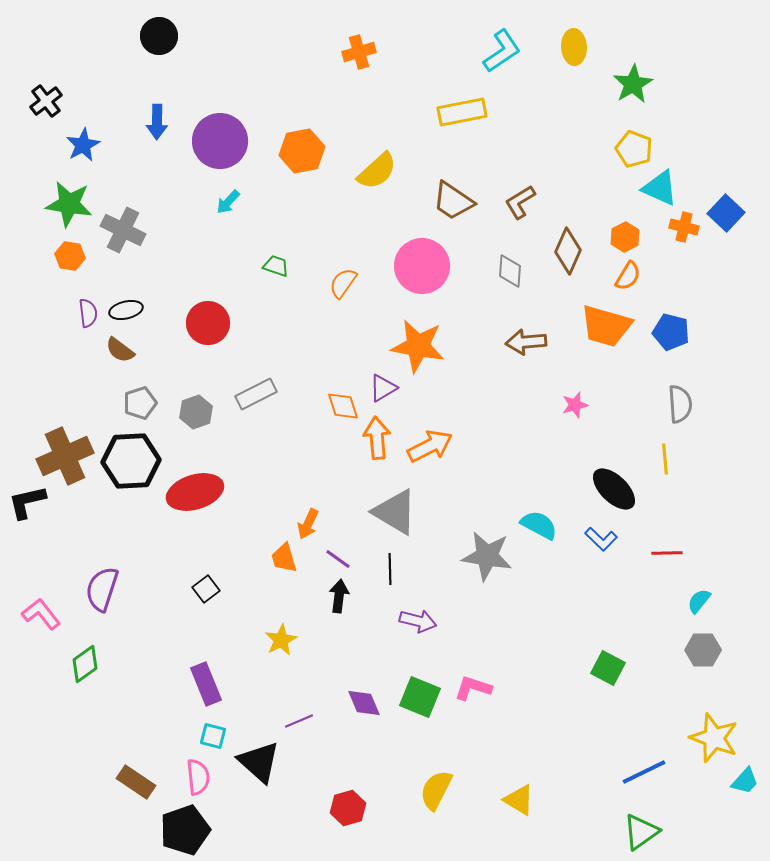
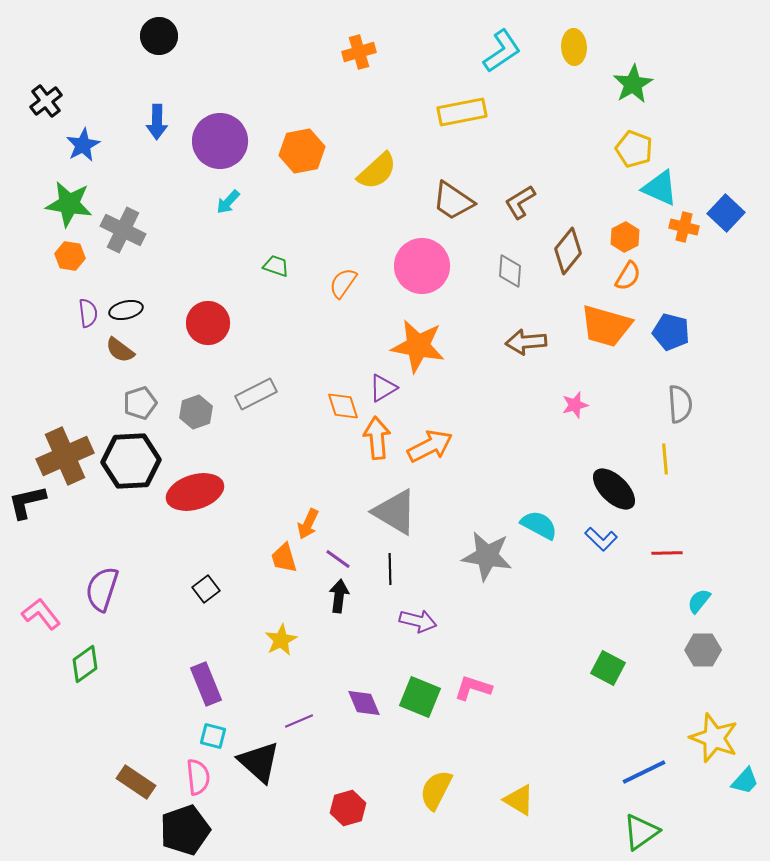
brown diamond at (568, 251): rotated 15 degrees clockwise
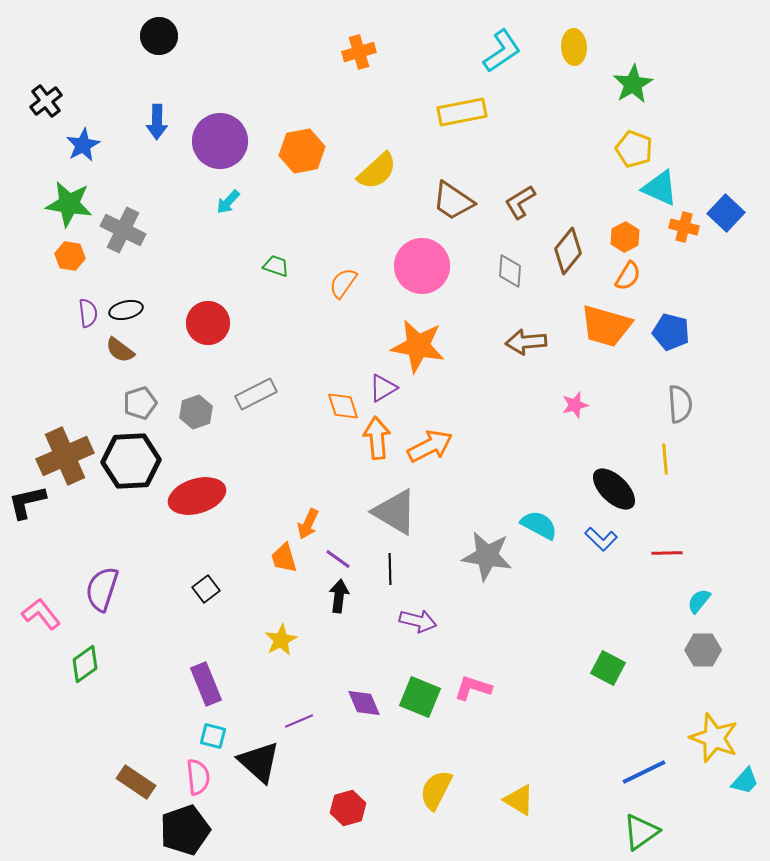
red ellipse at (195, 492): moved 2 px right, 4 px down
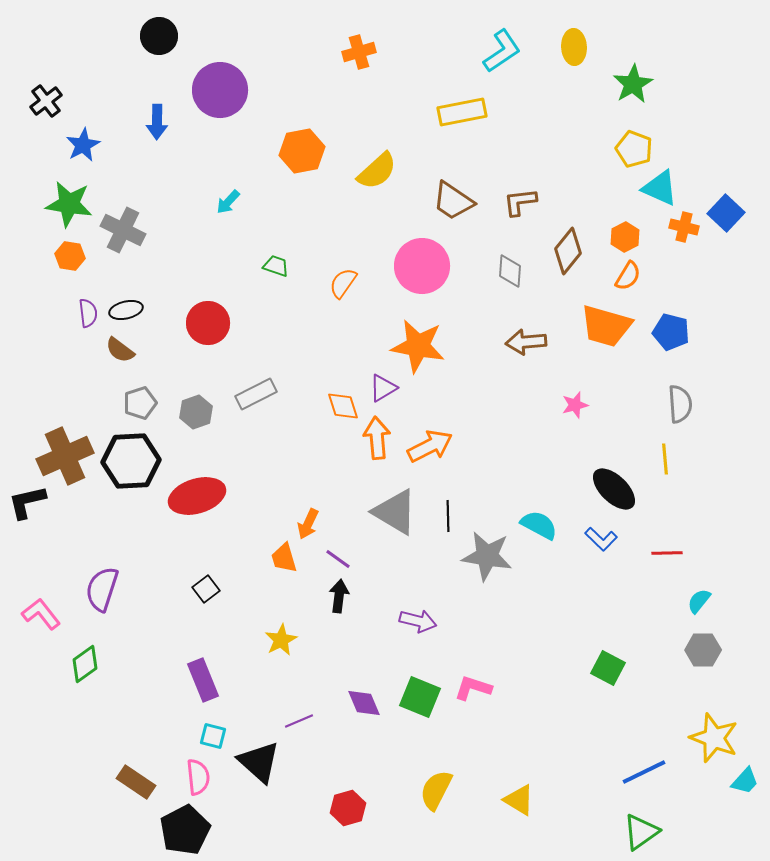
purple circle at (220, 141): moved 51 px up
brown L-shape at (520, 202): rotated 24 degrees clockwise
black line at (390, 569): moved 58 px right, 53 px up
purple rectangle at (206, 684): moved 3 px left, 4 px up
black pentagon at (185, 830): rotated 9 degrees counterclockwise
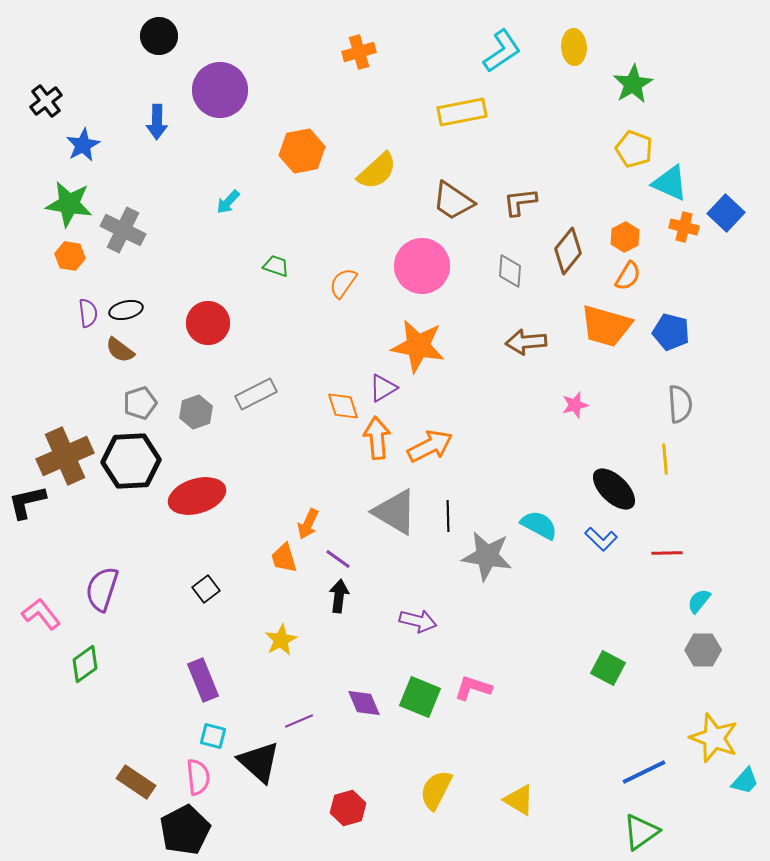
cyan triangle at (660, 188): moved 10 px right, 5 px up
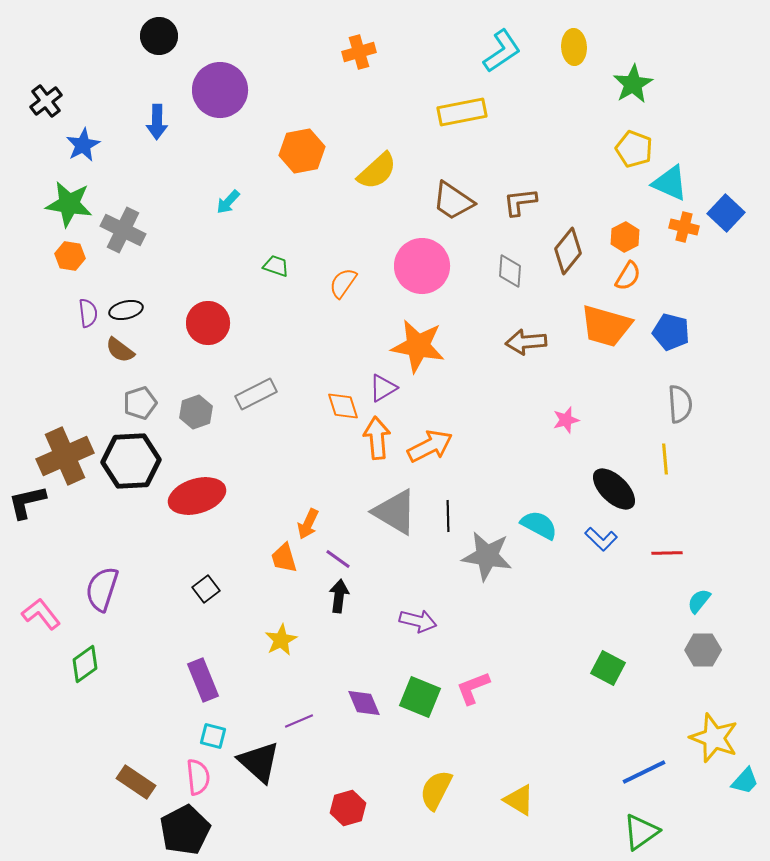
pink star at (575, 405): moved 9 px left, 15 px down
pink L-shape at (473, 688): rotated 39 degrees counterclockwise
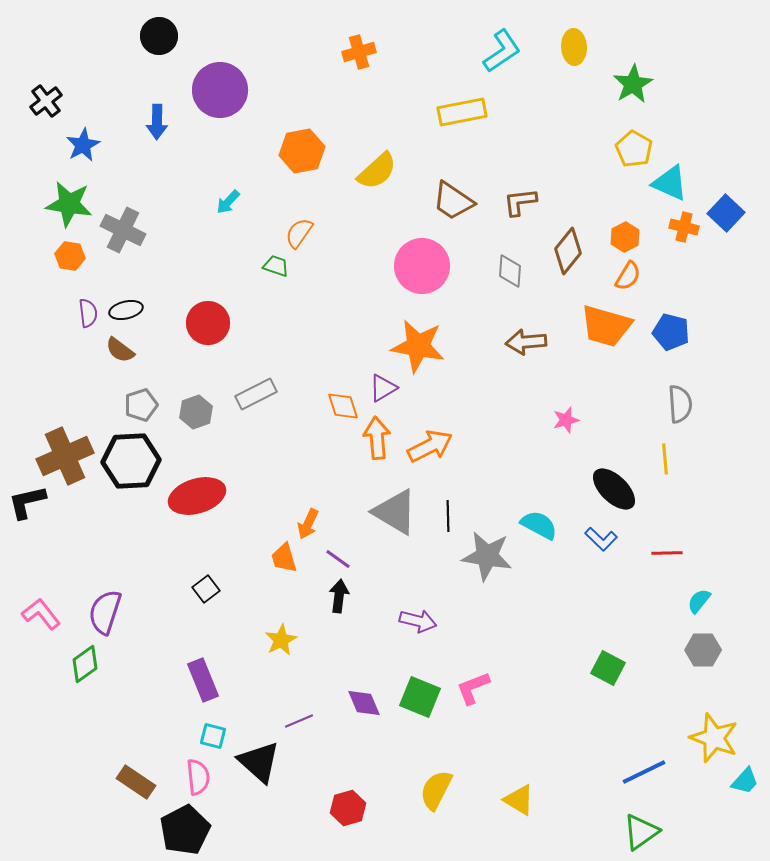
yellow pentagon at (634, 149): rotated 9 degrees clockwise
orange semicircle at (343, 283): moved 44 px left, 50 px up
gray pentagon at (140, 403): moved 1 px right, 2 px down
purple semicircle at (102, 589): moved 3 px right, 23 px down
